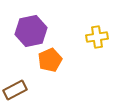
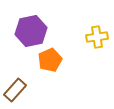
brown rectangle: rotated 20 degrees counterclockwise
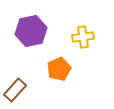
yellow cross: moved 14 px left
orange pentagon: moved 9 px right, 9 px down
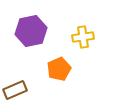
brown rectangle: rotated 25 degrees clockwise
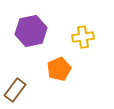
brown rectangle: rotated 30 degrees counterclockwise
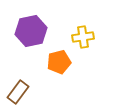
orange pentagon: moved 7 px up; rotated 10 degrees clockwise
brown rectangle: moved 3 px right, 2 px down
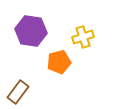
purple hexagon: rotated 20 degrees clockwise
yellow cross: rotated 10 degrees counterclockwise
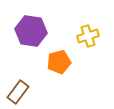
yellow cross: moved 5 px right, 1 px up
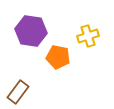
orange pentagon: moved 1 px left, 5 px up; rotated 25 degrees clockwise
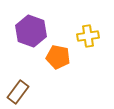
purple hexagon: rotated 12 degrees clockwise
yellow cross: rotated 10 degrees clockwise
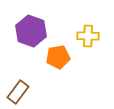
yellow cross: rotated 10 degrees clockwise
orange pentagon: rotated 20 degrees counterclockwise
